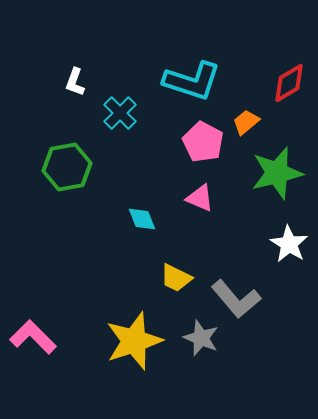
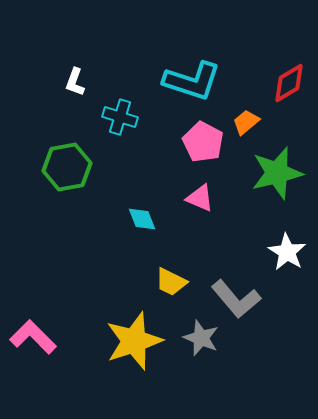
cyan cross: moved 4 px down; rotated 28 degrees counterclockwise
white star: moved 2 px left, 8 px down
yellow trapezoid: moved 5 px left, 4 px down
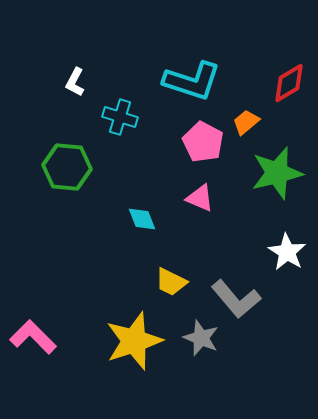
white L-shape: rotated 8 degrees clockwise
green hexagon: rotated 15 degrees clockwise
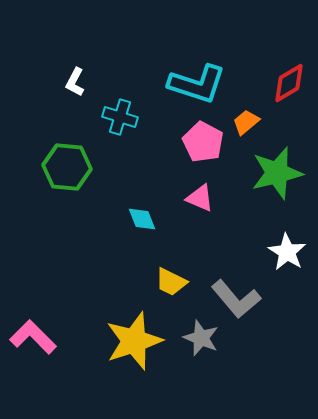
cyan L-shape: moved 5 px right, 3 px down
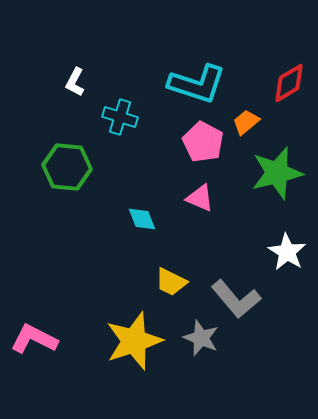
pink L-shape: moved 1 px right, 2 px down; rotated 18 degrees counterclockwise
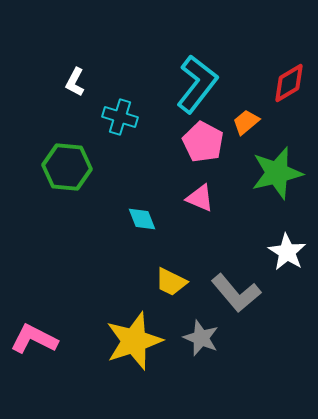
cyan L-shape: rotated 70 degrees counterclockwise
gray L-shape: moved 6 px up
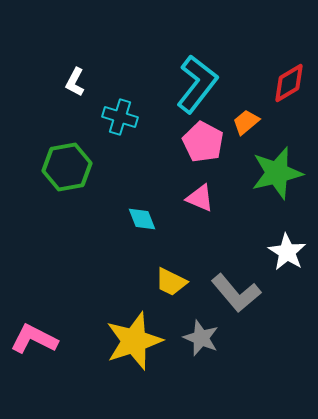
green hexagon: rotated 15 degrees counterclockwise
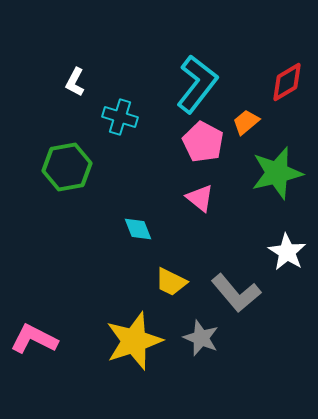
red diamond: moved 2 px left, 1 px up
pink triangle: rotated 16 degrees clockwise
cyan diamond: moved 4 px left, 10 px down
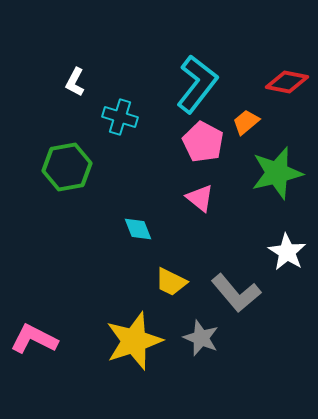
red diamond: rotated 42 degrees clockwise
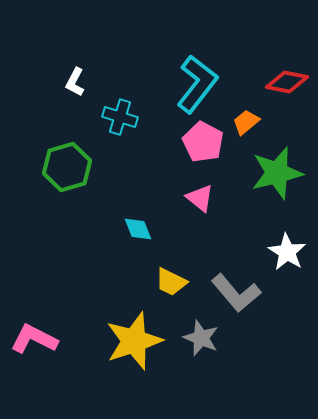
green hexagon: rotated 6 degrees counterclockwise
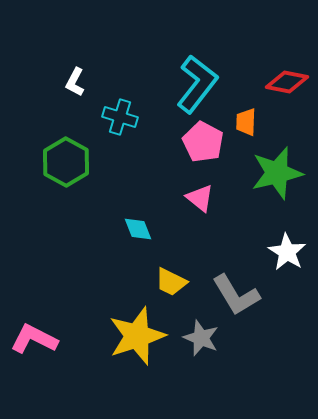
orange trapezoid: rotated 48 degrees counterclockwise
green hexagon: moved 1 px left, 5 px up; rotated 15 degrees counterclockwise
gray L-shape: moved 2 px down; rotated 9 degrees clockwise
yellow star: moved 3 px right, 5 px up
